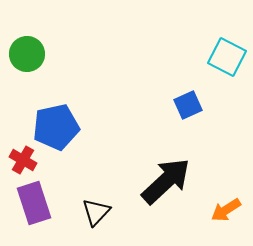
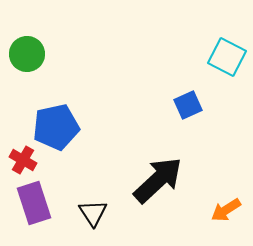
black arrow: moved 8 px left, 1 px up
black triangle: moved 3 px left, 1 px down; rotated 16 degrees counterclockwise
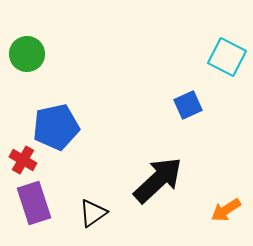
black triangle: rotated 28 degrees clockwise
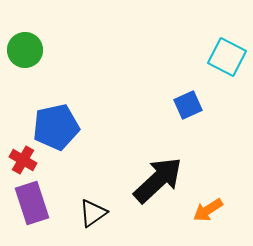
green circle: moved 2 px left, 4 px up
purple rectangle: moved 2 px left
orange arrow: moved 18 px left
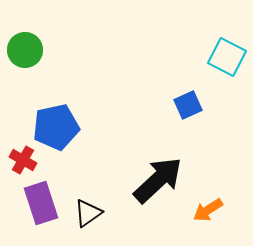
purple rectangle: moved 9 px right
black triangle: moved 5 px left
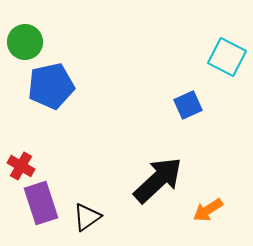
green circle: moved 8 px up
blue pentagon: moved 5 px left, 41 px up
red cross: moved 2 px left, 6 px down
black triangle: moved 1 px left, 4 px down
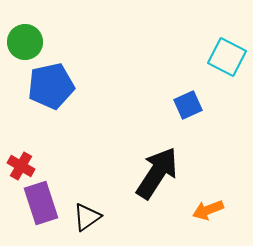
black arrow: moved 1 px left, 7 px up; rotated 14 degrees counterclockwise
orange arrow: rotated 12 degrees clockwise
